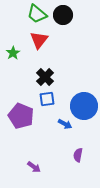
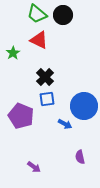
red triangle: rotated 42 degrees counterclockwise
purple semicircle: moved 2 px right, 2 px down; rotated 24 degrees counterclockwise
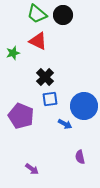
red triangle: moved 1 px left, 1 px down
green star: rotated 16 degrees clockwise
blue square: moved 3 px right
purple arrow: moved 2 px left, 2 px down
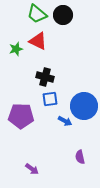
green star: moved 3 px right, 4 px up
black cross: rotated 30 degrees counterclockwise
purple pentagon: rotated 20 degrees counterclockwise
blue arrow: moved 3 px up
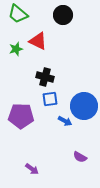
green trapezoid: moved 19 px left
purple semicircle: rotated 48 degrees counterclockwise
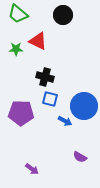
green star: rotated 16 degrees clockwise
blue square: rotated 21 degrees clockwise
purple pentagon: moved 3 px up
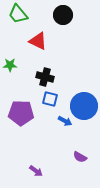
green trapezoid: rotated 10 degrees clockwise
green star: moved 6 px left, 16 px down
purple arrow: moved 4 px right, 2 px down
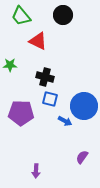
green trapezoid: moved 3 px right, 2 px down
purple semicircle: moved 2 px right; rotated 96 degrees clockwise
purple arrow: rotated 56 degrees clockwise
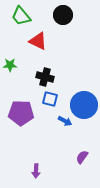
blue circle: moved 1 px up
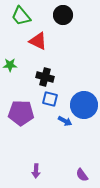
purple semicircle: moved 18 px down; rotated 72 degrees counterclockwise
